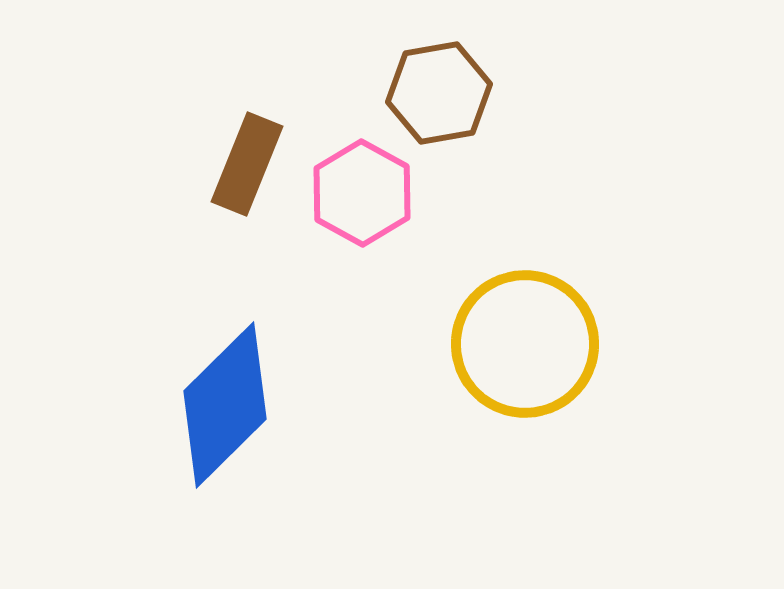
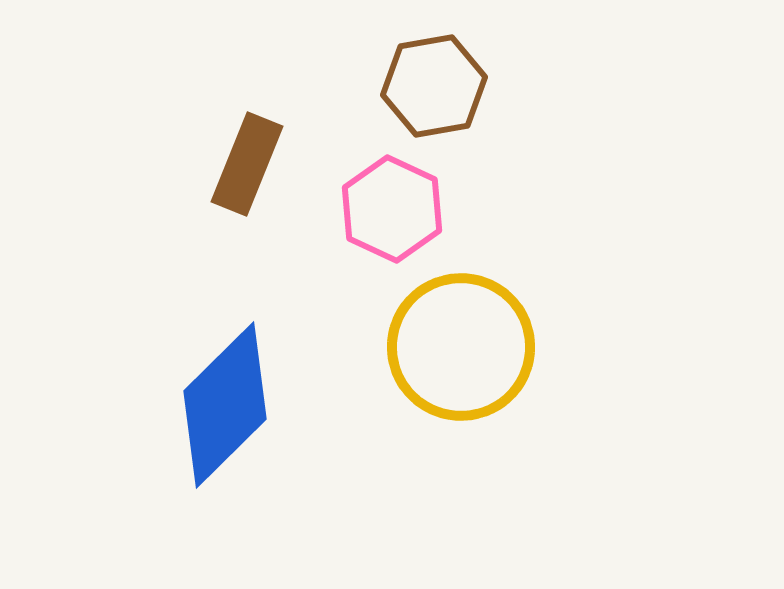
brown hexagon: moved 5 px left, 7 px up
pink hexagon: moved 30 px right, 16 px down; rotated 4 degrees counterclockwise
yellow circle: moved 64 px left, 3 px down
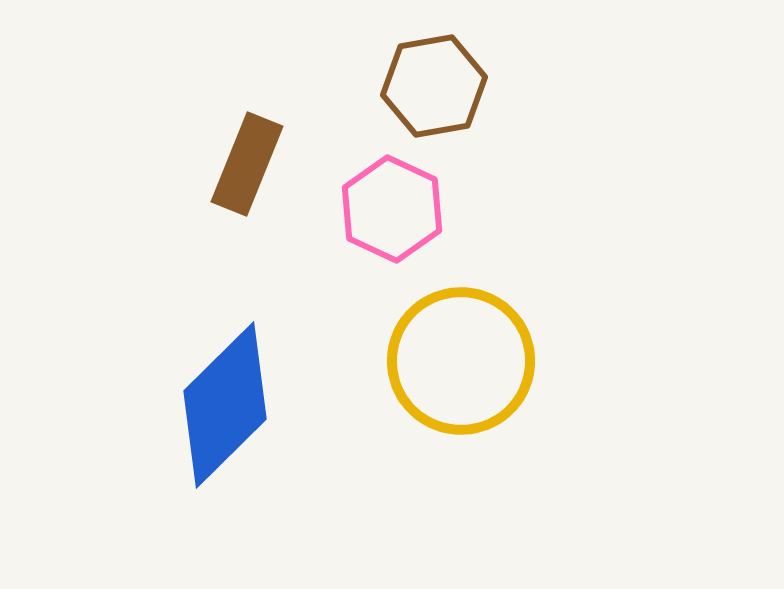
yellow circle: moved 14 px down
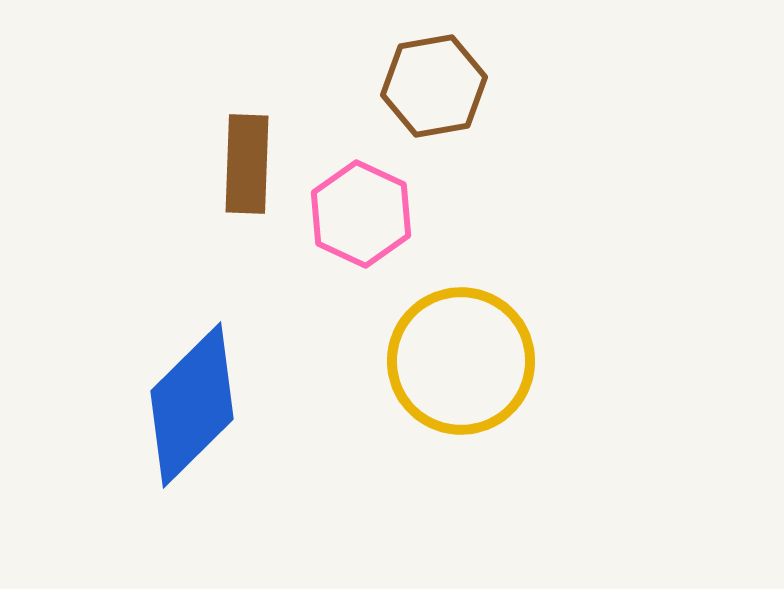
brown rectangle: rotated 20 degrees counterclockwise
pink hexagon: moved 31 px left, 5 px down
blue diamond: moved 33 px left
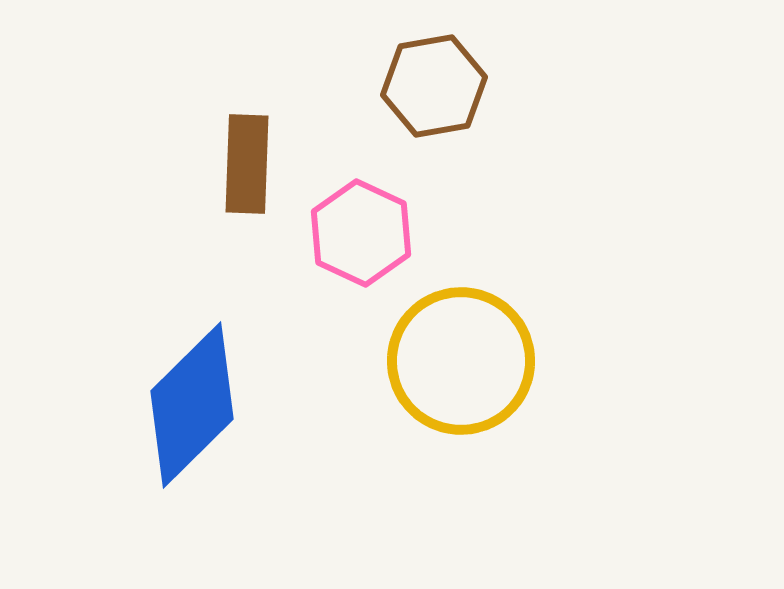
pink hexagon: moved 19 px down
